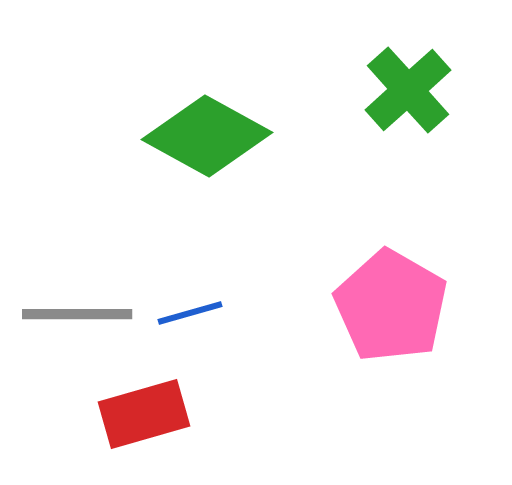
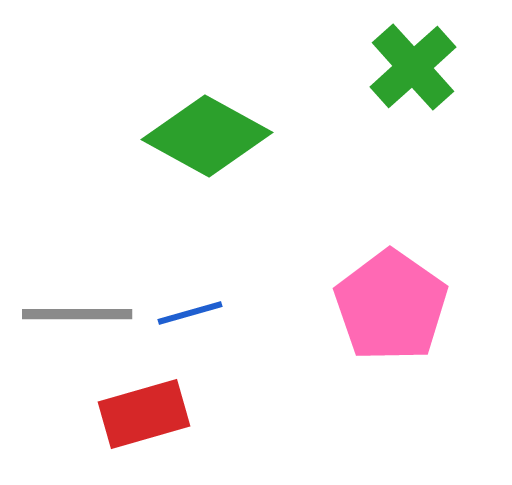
green cross: moved 5 px right, 23 px up
pink pentagon: rotated 5 degrees clockwise
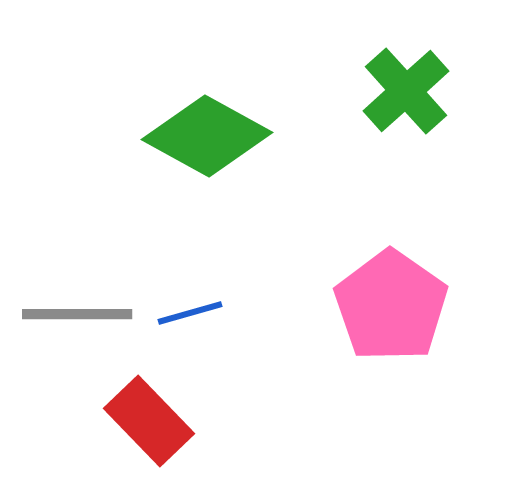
green cross: moved 7 px left, 24 px down
red rectangle: moved 5 px right, 7 px down; rotated 62 degrees clockwise
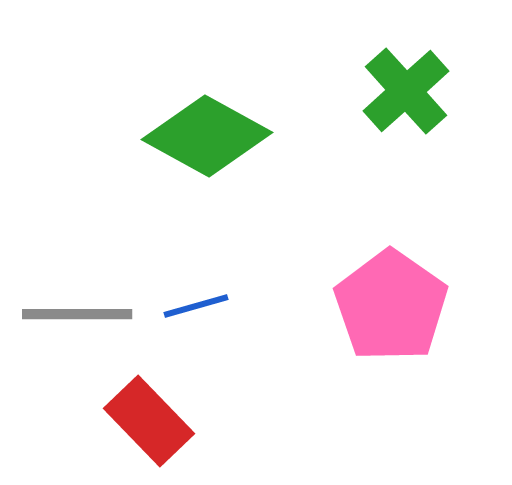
blue line: moved 6 px right, 7 px up
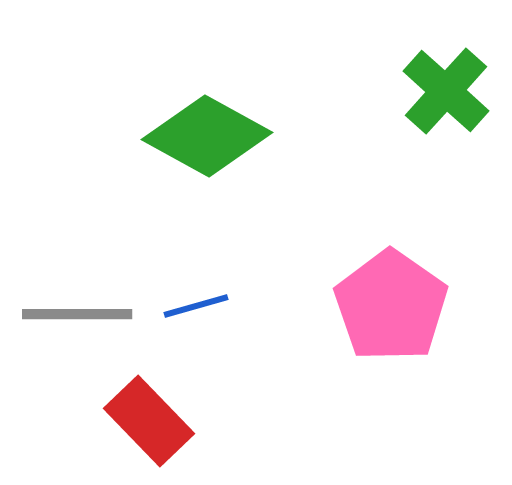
green cross: moved 40 px right; rotated 6 degrees counterclockwise
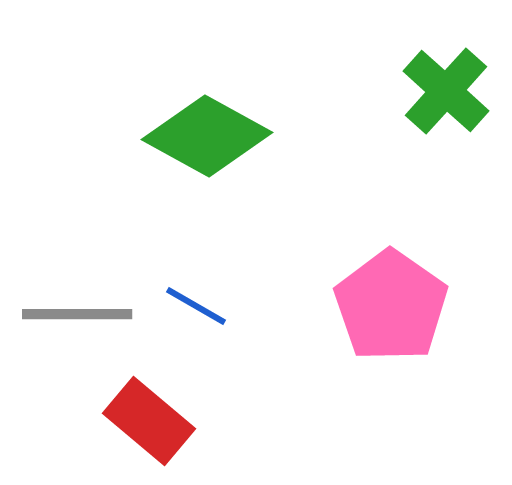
blue line: rotated 46 degrees clockwise
red rectangle: rotated 6 degrees counterclockwise
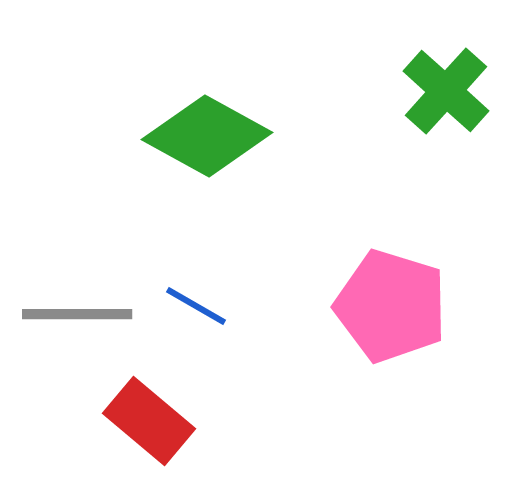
pink pentagon: rotated 18 degrees counterclockwise
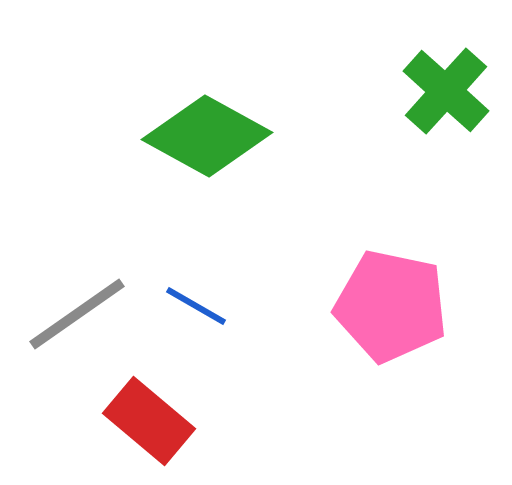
pink pentagon: rotated 5 degrees counterclockwise
gray line: rotated 35 degrees counterclockwise
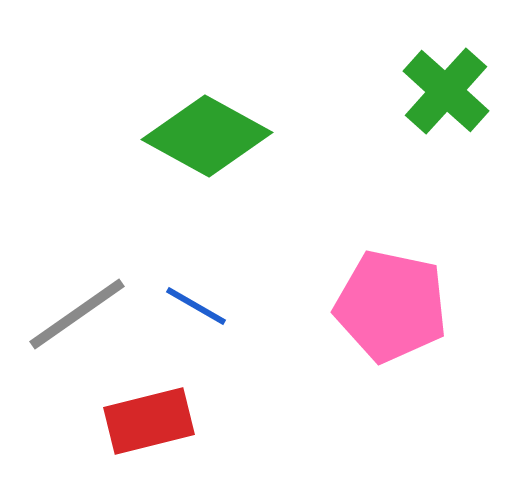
red rectangle: rotated 54 degrees counterclockwise
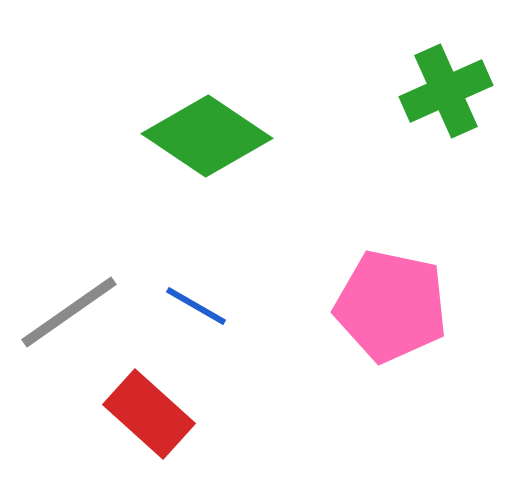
green cross: rotated 24 degrees clockwise
green diamond: rotated 5 degrees clockwise
gray line: moved 8 px left, 2 px up
red rectangle: moved 7 px up; rotated 56 degrees clockwise
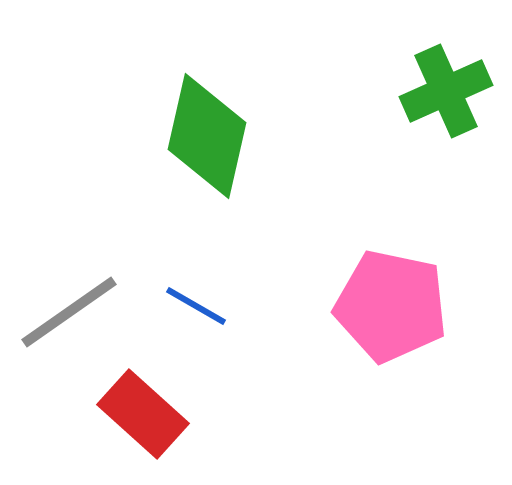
green diamond: rotated 69 degrees clockwise
red rectangle: moved 6 px left
